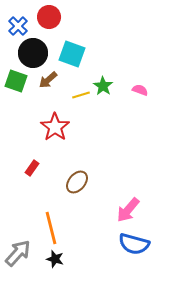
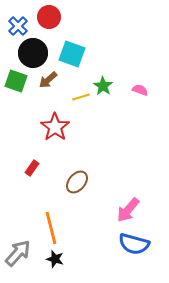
yellow line: moved 2 px down
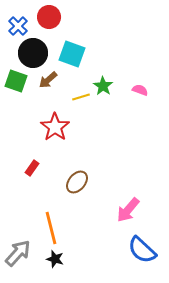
blue semicircle: moved 8 px right, 6 px down; rotated 28 degrees clockwise
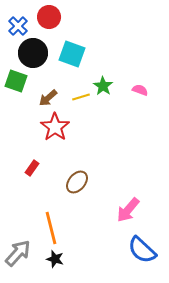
brown arrow: moved 18 px down
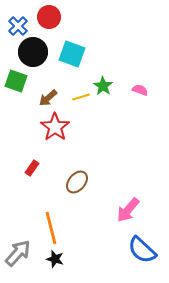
black circle: moved 1 px up
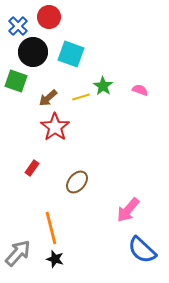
cyan square: moved 1 px left
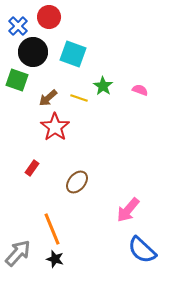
cyan square: moved 2 px right
green square: moved 1 px right, 1 px up
yellow line: moved 2 px left, 1 px down; rotated 36 degrees clockwise
orange line: moved 1 px right, 1 px down; rotated 8 degrees counterclockwise
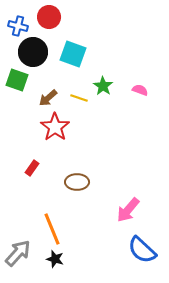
blue cross: rotated 30 degrees counterclockwise
brown ellipse: rotated 50 degrees clockwise
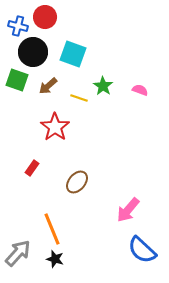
red circle: moved 4 px left
brown arrow: moved 12 px up
brown ellipse: rotated 50 degrees counterclockwise
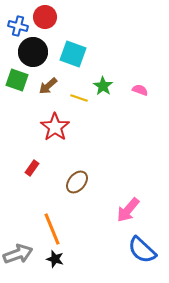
gray arrow: moved 1 px down; rotated 28 degrees clockwise
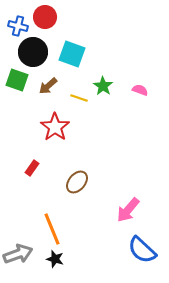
cyan square: moved 1 px left
